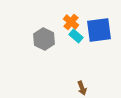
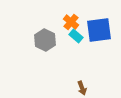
gray hexagon: moved 1 px right, 1 px down
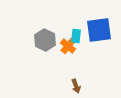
orange cross: moved 3 px left, 24 px down
cyan rectangle: rotated 56 degrees clockwise
brown arrow: moved 6 px left, 2 px up
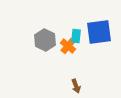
blue square: moved 2 px down
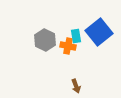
blue square: rotated 32 degrees counterclockwise
cyan rectangle: rotated 16 degrees counterclockwise
orange cross: rotated 28 degrees counterclockwise
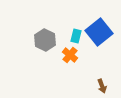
cyan rectangle: rotated 24 degrees clockwise
orange cross: moved 2 px right, 9 px down; rotated 28 degrees clockwise
brown arrow: moved 26 px right
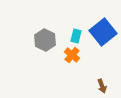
blue square: moved 4 px right
orange cross: moved 2 px right
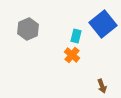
blue square: moved 8 px up
gray hexagon: moved 17 px left, 11 px up; rotated 10 degrees clockwise
